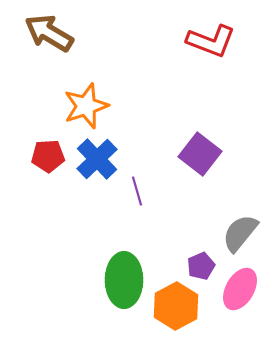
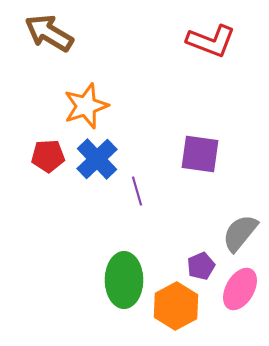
purple square: rotated 30 degrees counterclockwise
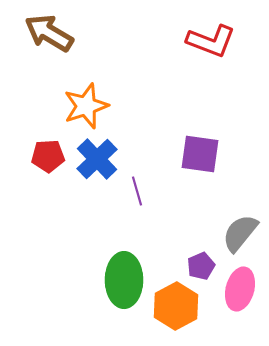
pink ellipse: rotated 15 degrees counterclockwise
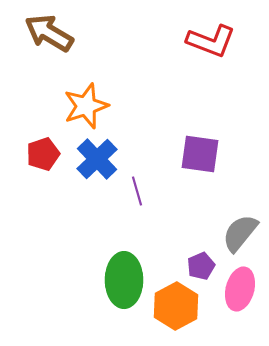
red pentagon: moved 5 px left, 2 px up; rotated 16 degrees counterclockwise
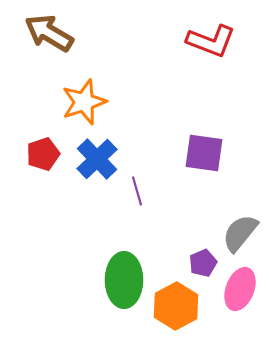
orange star: moved 2 px left, 4 px up
purple square: moved 4 px right, 1 px up
purple pentagon: moved 2 px right, 3 px up
pink ellipse: rotated 6 degrees clockwise
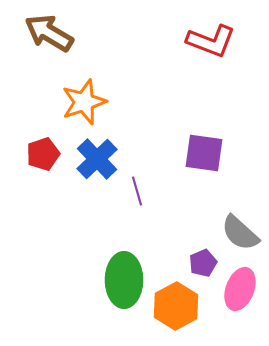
gray semicircle: rotated 87 degrees counterclockwise
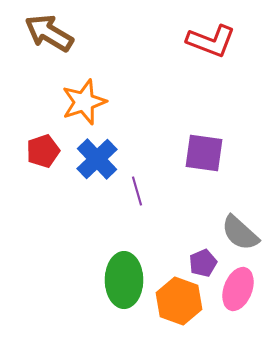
red pentagon: moved 3 px up
pink ellipse: moved 2 px left
orange hexagon: moved 3 px right, 5 px up; rotated 12 degrees counterclockwise
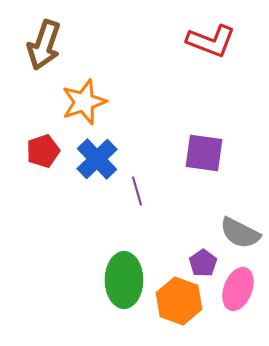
brown arrow: moved 5 px left, 12 px down; rotated 102 degrees counterclockwise
gray semicircle: rotated 15 degrees counterclockwise
purple pentagon: rotated 12 degrees counterclockwise
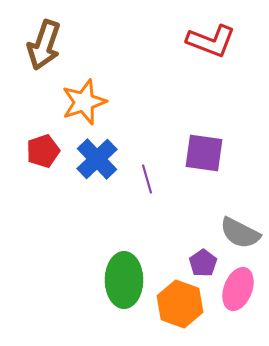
purple line: moved 10 px right, 12 px up
orange hexagon: moved 1 px right, 3 px down
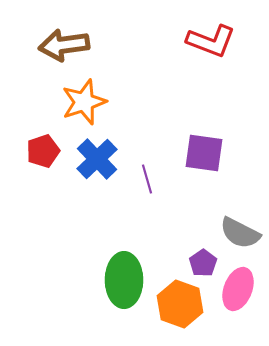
brown arrow: moved 20 px right; rotated 63 degrees clockwise
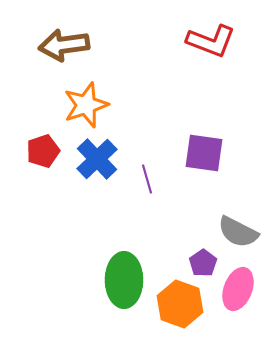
orange star: moved 2 px right, 3 px down
gray semicircle: moved 2 px left, 1 px up
